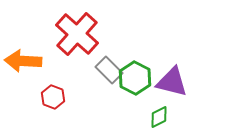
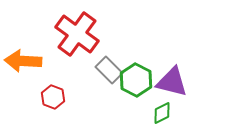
red cross: rotated 6 degrees counterclockwise
green hexagon: moved 1 px right, 2 px down
green diamond: moved 3 px right, 4 px up
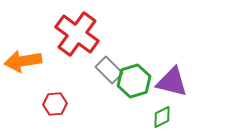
orange arrow: rotated 12 degrees counterclockwise
green hexagon: moved 2 px left, 1 px down; rotated 16 degrees clockwise
red hexagon: moved 2 px right, 7 px down; rotated 25 degrees counterclockwise
green diamond: moved 4 px down
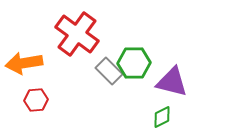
orange arrow: moved 1 px right, 2 px down
gray rectangle: moved 1 px down
green hexagon: moved 18 px up; rotated 16 degrees clockwise
red hexagon: moved 19 px left, 4 px up
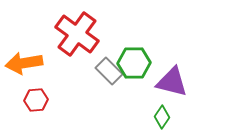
green diamond: rotated 30 degrees counterclockwise
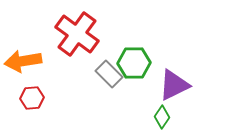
orange arrow: moved 1 px left, 2 px up
gray rectangle: moved 3 px down
purple triangle: moved 2 px right, 3 px down; rotated 40 degrees counterclockwise
red hexagon: moved 4 px left, 2 px up
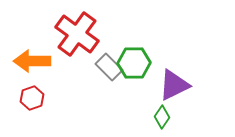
orange arrow: moved 9 px right; rotated 9 degrees clockwise
gray rectangle: moved 7 px up
red hexagon: rotated 15 degrees counterclockwise
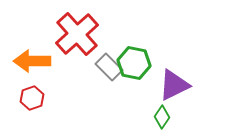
red cross: rotated 12 degrees clockwise
green hexagon: rotated 12 degrees clockwise
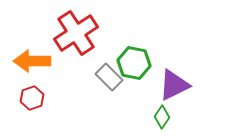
red cross: moved 1 px left, 1 px up; rotated 9 degrees clockwise
gray rectangle: moved 10 px down
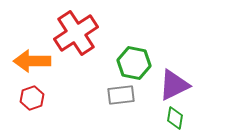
gray rectangle: moved 12 px right, 18 px down; rotated 52 degrees counterclockwise
green diamond: moved 13 px right, 1 px down; rotated 25 degrees counterclockwise
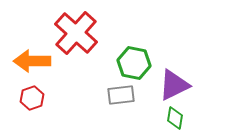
red cross: rotated 15 degrees counterclockwise
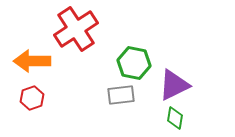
red cross: moved 4 px up; rotated 15 degrees clockwise
